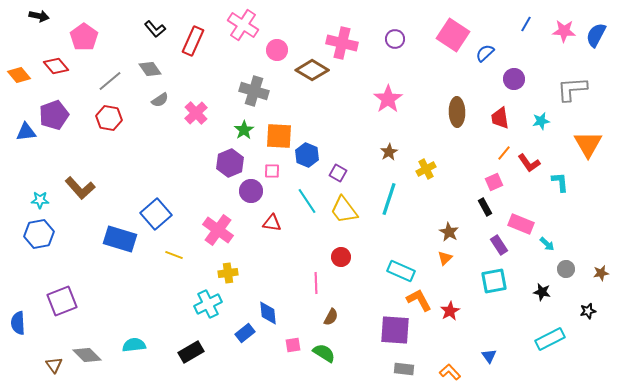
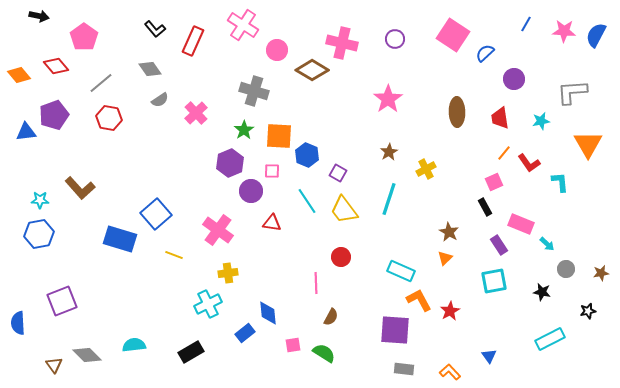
gray line at (110, 81): moved 9 px left, 2 px down
gray L-shape at (572, 89): moved 3 px down
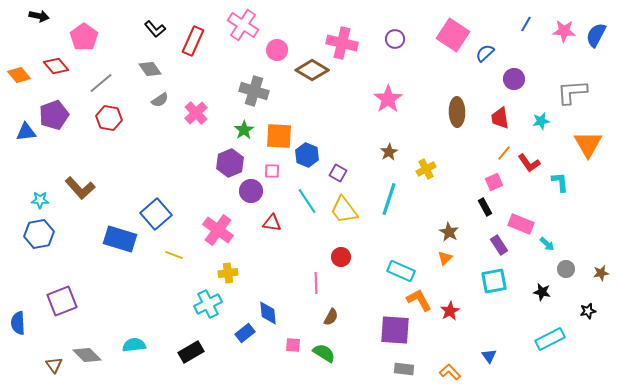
pink square at (293, 345): rotated 14 degrees clockwise
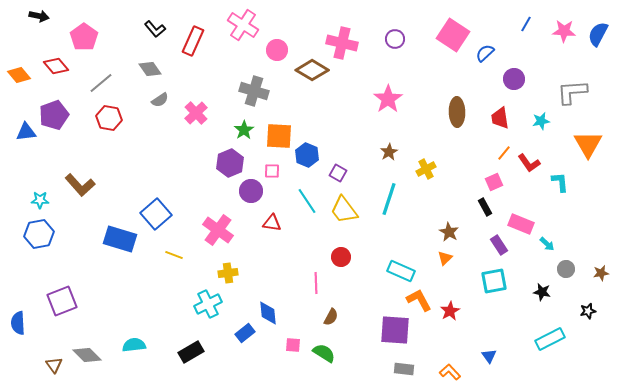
blue semicircle at (596, 35): moved 2 px right, 1 px up
brown L-shape at (80, 188): moved 3 px up
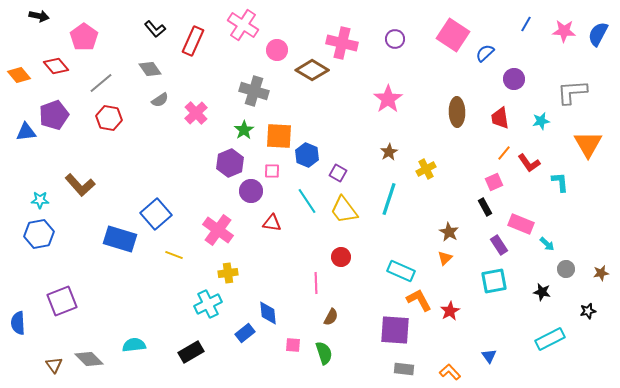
green semicircle at (324, 353): rotated 40 degrees clockwise
gray diamond at (87, 355): moved 2 px right, 4 px down
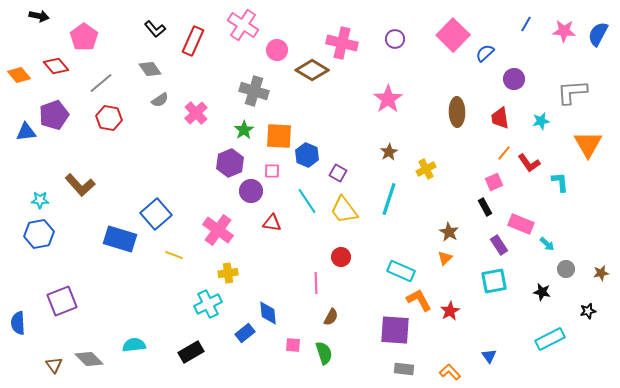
pink square at (453, 35): rotated 12 degrees clockwise
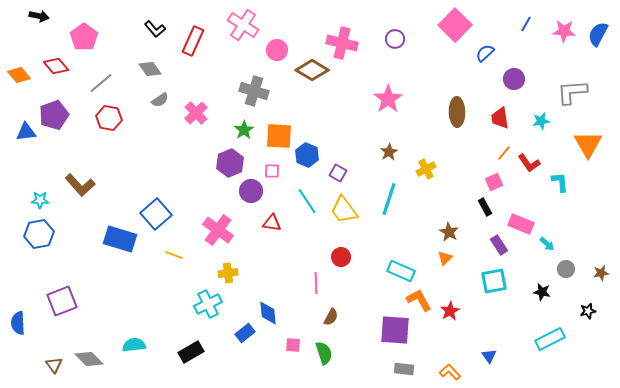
pink square at (453, 35): moved 2 px right, 10 px up
